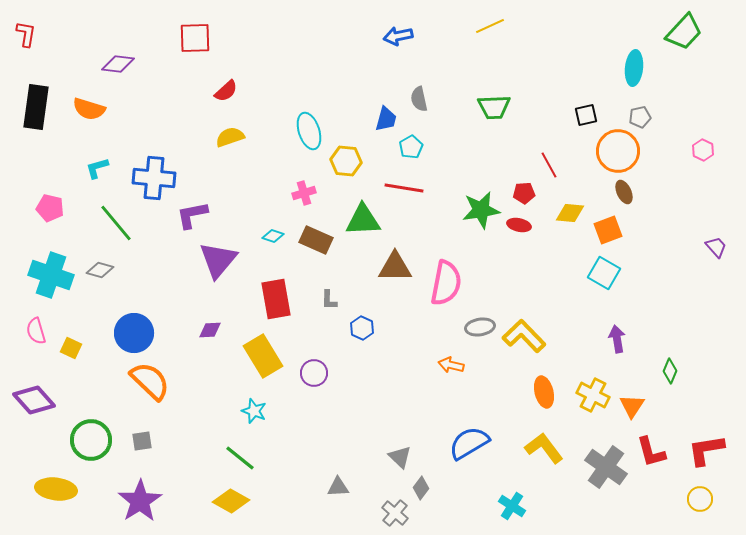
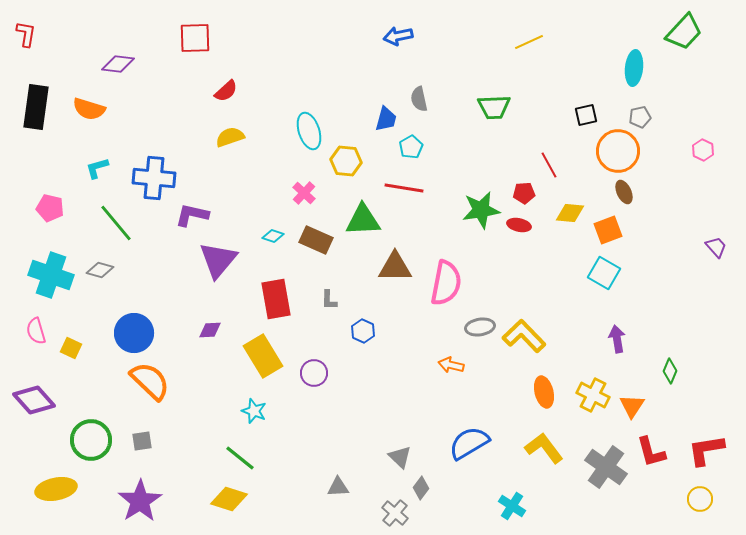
yellow line at (490, 26): moved 39 px right, 16 px down
pink cross at (304, 193): rotated 30 degrees counterclockwise
purple L-shape at (192, 215): rotated 24 degrees clockwise
blue hexagon at (362, 328): moved 1 px right, 3 px down
yellow ellipse at (56, 489): rotated 18 degrees counterclockwise
yellow diamond at (231, 501): moved 2 px left, 2 px up; rotated 12 degrees counterclockwise
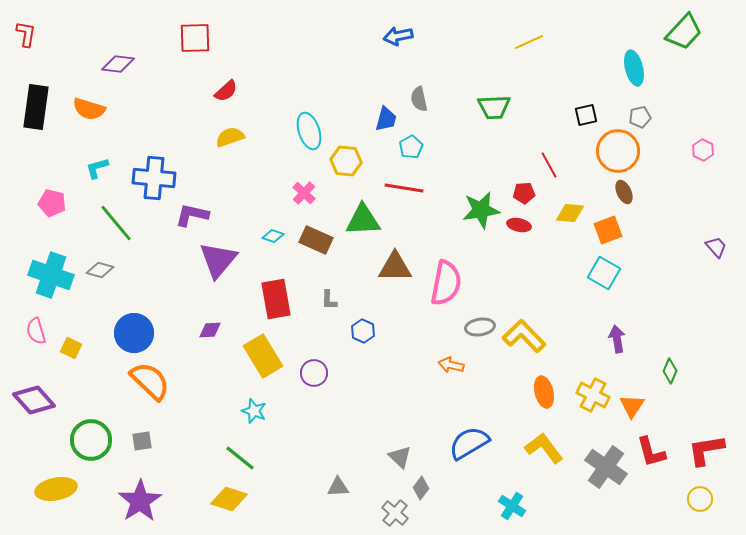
cyan ellipse at (634, 68): rotated 20 degrees counterclockwise
pink pentagon at (50, 208): moved 2 px right, 5 px up
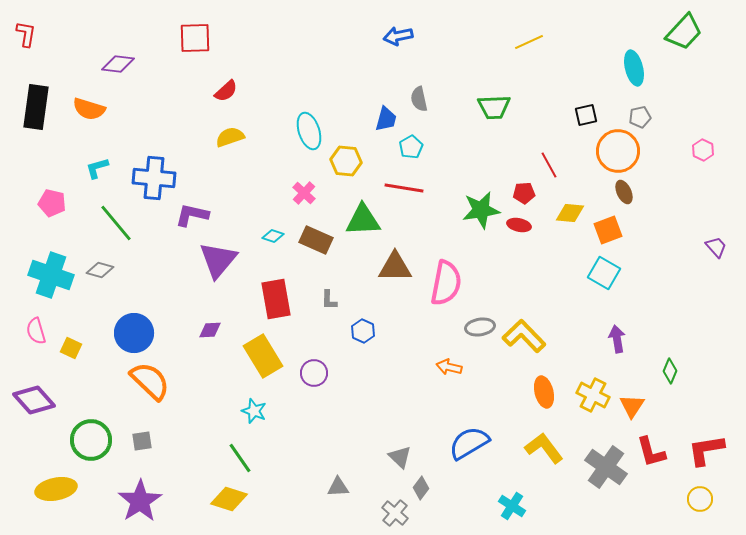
orange arrow at (451, 365): moved 2 px left, 2 px down
green line at (240, 458): rotated 16 degrees clockwise
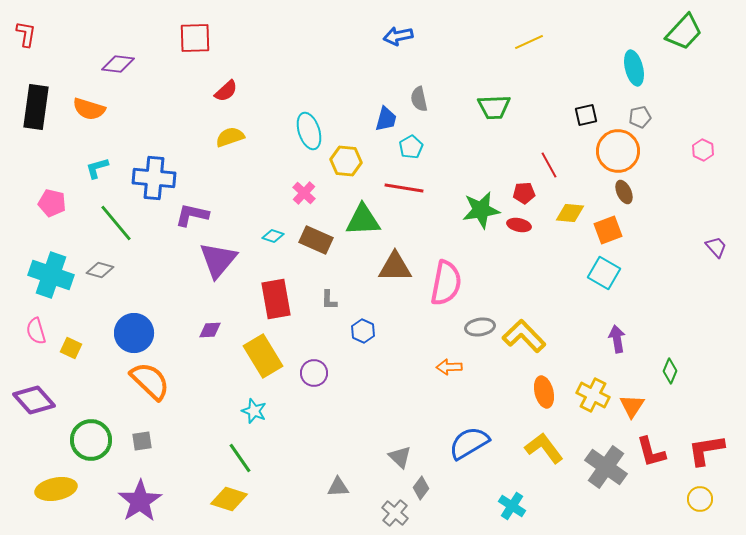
orange arrow at (449, 367): rotated 15 degrees counterclockwise
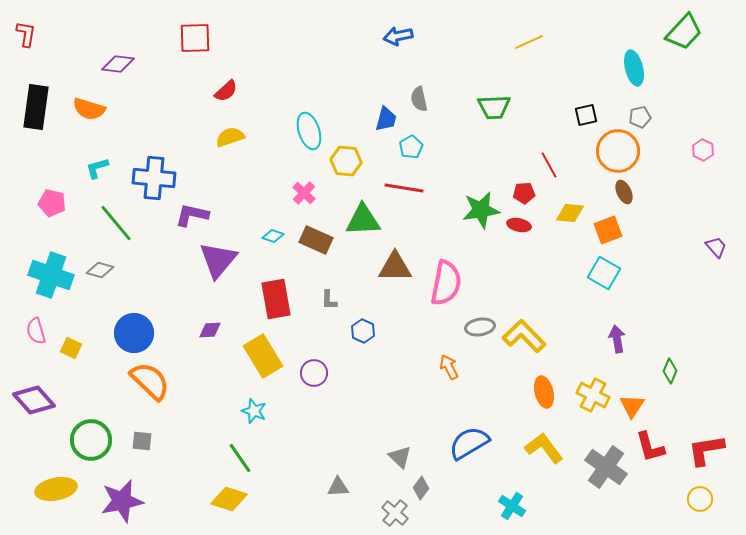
orange arrow at (449, 367): rotated 65 degrees clockwise
gray square at (142, 441): rotated 15 degrees clockwise
red L-shape at (651, 452): moved 1 px left, 5 px up
purple star at (140, 501): moved 18 px left; rotated 21 degrees clockwise
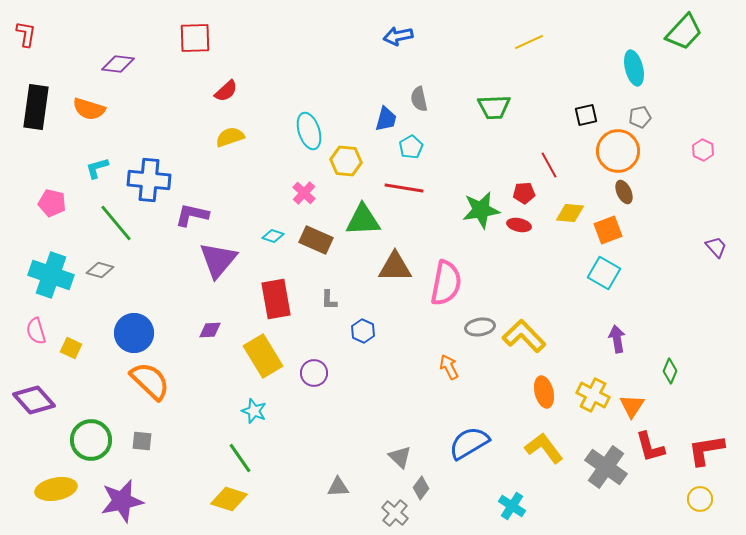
blue cross at (154, 178): moved 5 px left, 2 px down
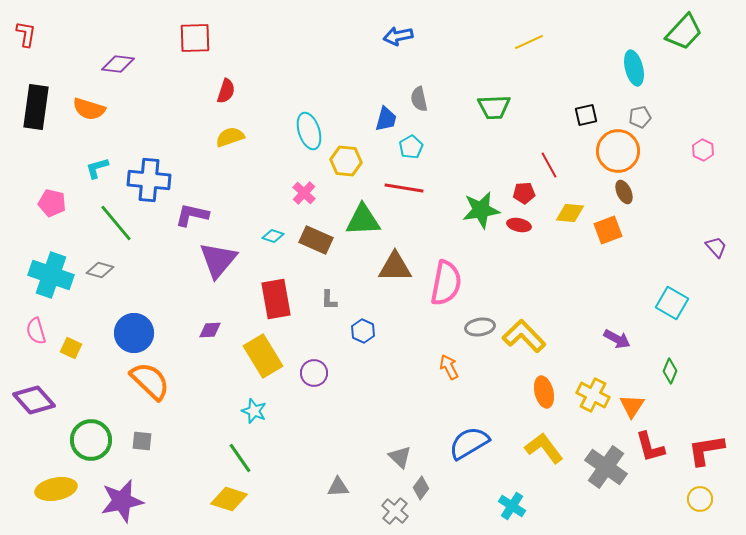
red semicircle at (226, 91): rotated 30 degrees counterclockwise
cyan square at (604, 273): moved 68 px right, 30 px down
purple arrow at (617, 339): rotated 128 degrees clockwise
gray cross at (395, 513): moved 2 px up
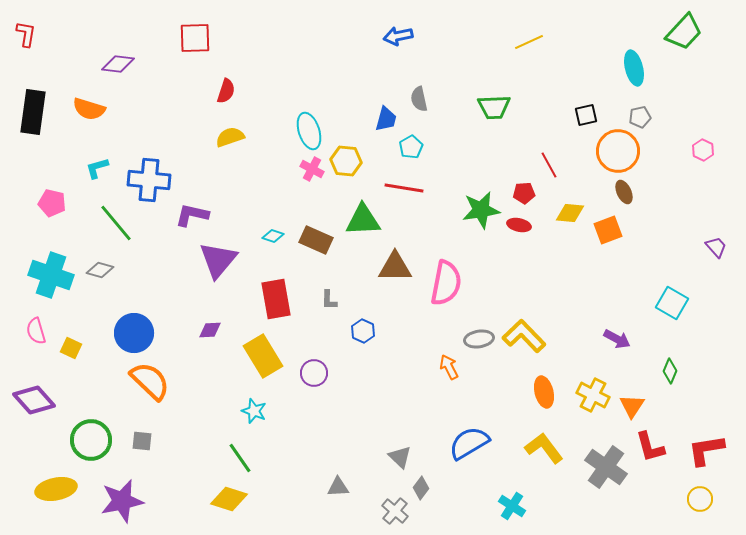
black rectangle at (36, 107): moved 3 px left, 5 px down
pink cross at (304, 193): moved 8 px right, 24 px up; rotated 15 degrees counterclockwise
gray ellipse at (480, 327): moved 1 px left, 12 px down
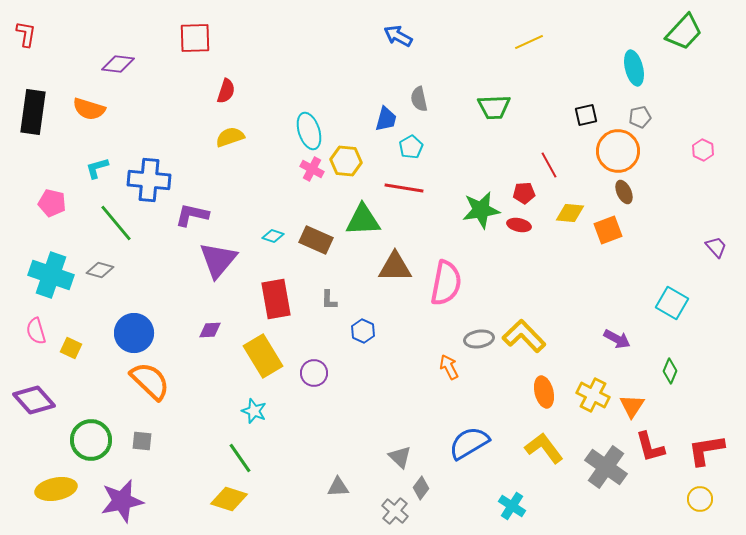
blue arrow at (398, 36): rotated 40 degrees clockwise
